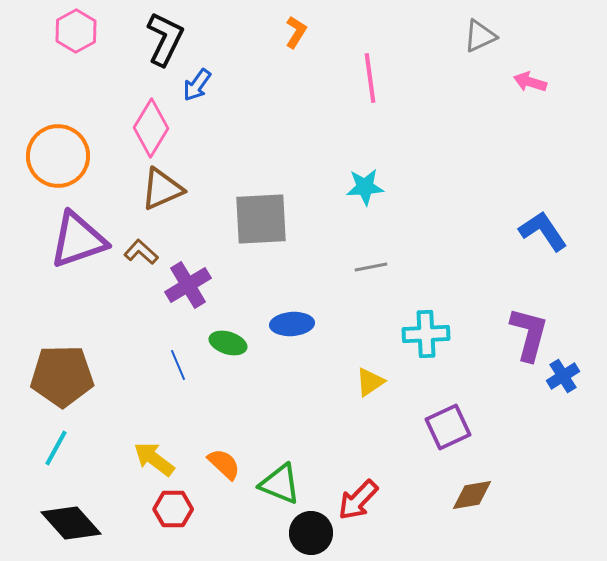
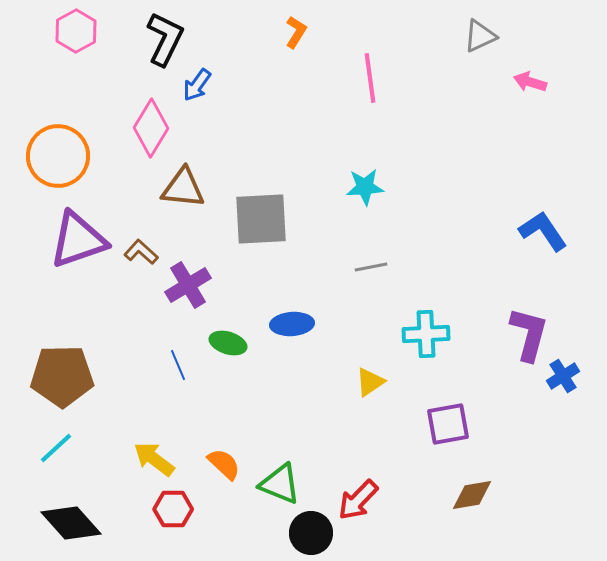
brown triangle: moved 21 px right, 1 px up; rotated 30 degrees clockwise
purple square: moved 3 px up; rotated 15 degrees clockwise
cyan line: rotated 18 degrees clockwise
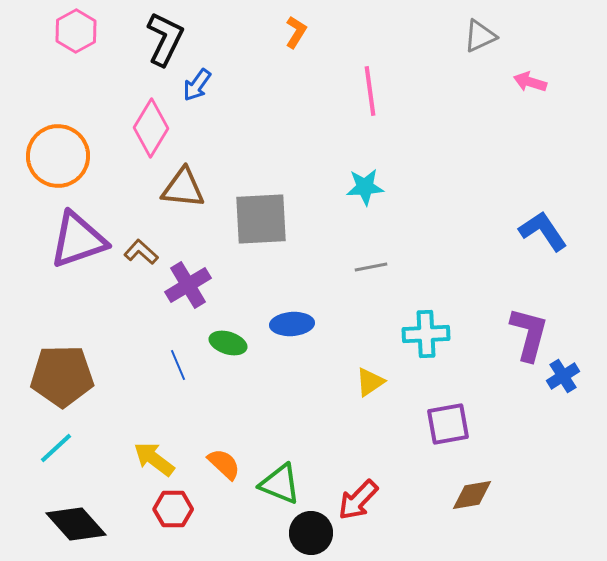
pink line: moved 13 px down
black diamond: moved 5 px right, 1 px down
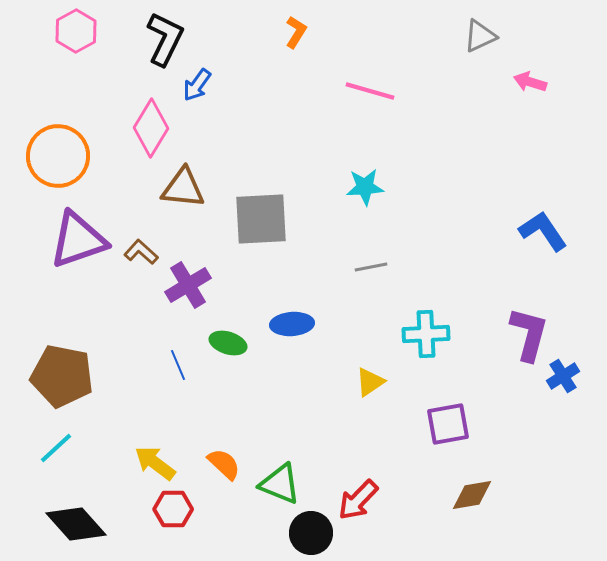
pink line: rotated 66 degrees counterclockwise
brown pentagon: rotated 12 degrees clockwise
yellow arrow: moved 1 px right, 4 px down
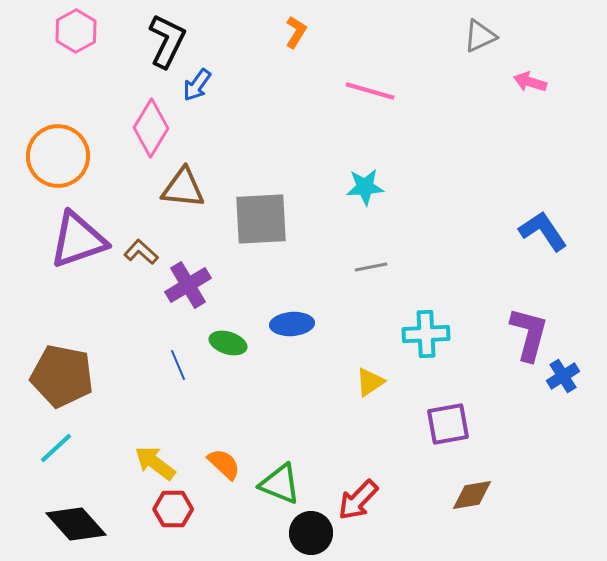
black L-shape: moved 2 px right, 2 px down
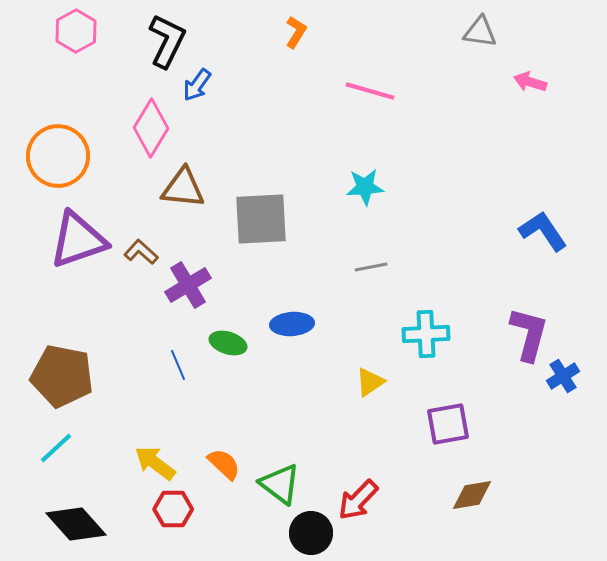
gray triangle: moved 4 px up; rotated 33 degrees clockwise
green triangle: rotated 15 degrees clockwise
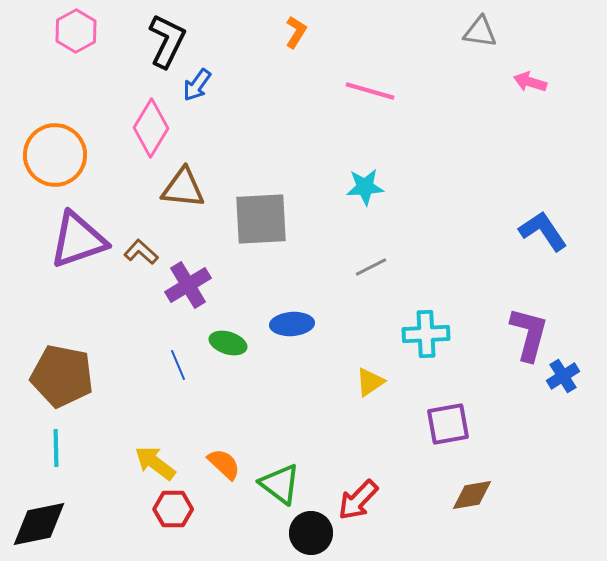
orange circle: moved 3 px left, 1 px up
gray line: rotated 16 degrees counterclockwise
cyan line: rotated 48 degrees counterclockwise
black diamond: moved 37 px left; rotated 60 degrees counterclockwise
